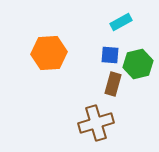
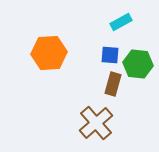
green hexagon: rotated 20 degrees clockwise
brown cross: rotated 24 degrees counterclockwise
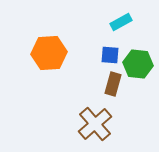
brown cross: moved 1 px left, 1 px down
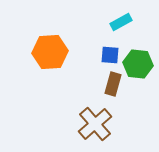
orange hexagon: moved 1 px right, 1 px up
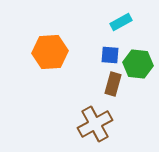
brown cross: rotated 12 degrees clockwise
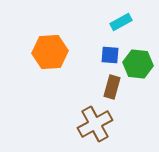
brown rectangle: moved 1 px left, 3 px down
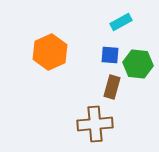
orange hexagon: rotated 20 degrees counterclockwise
brown cross: rotated 24 degrees clockwise
